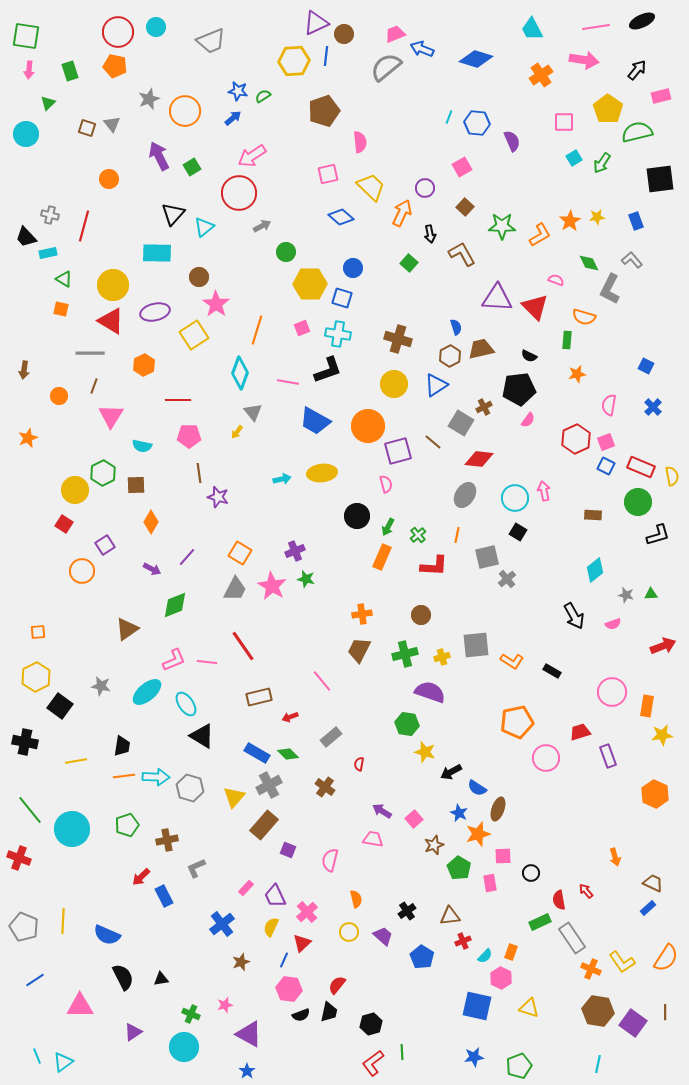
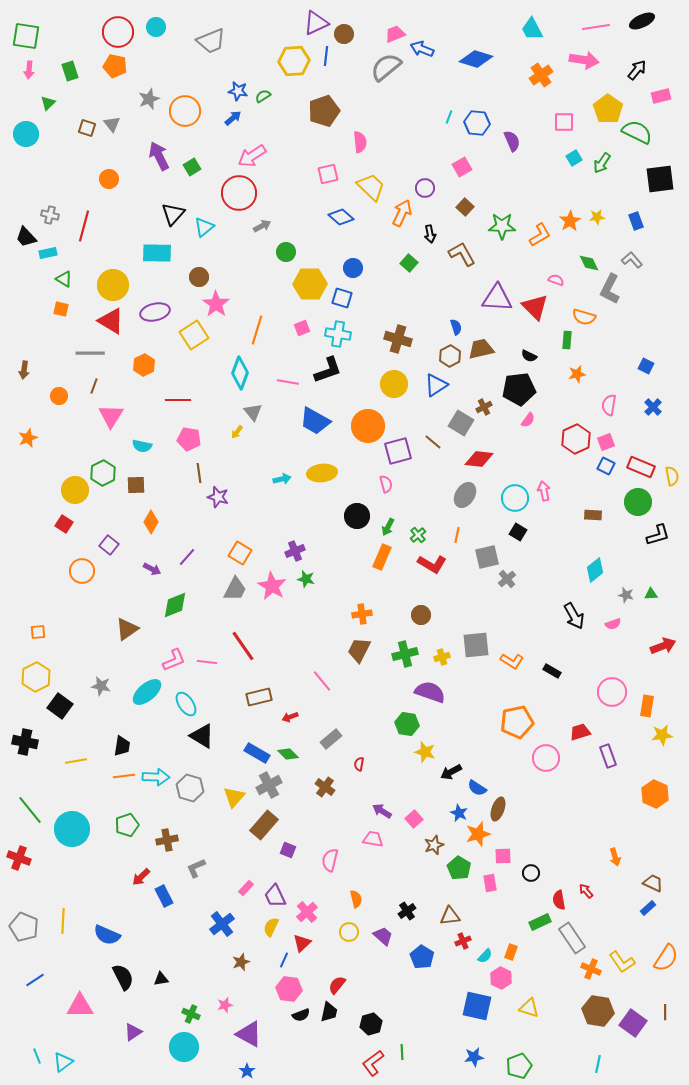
green semicircle at (637, 132): rotated 40 degrees clockwise
pink pentagon at (189, 436): moved 3 px down; rotated 10 degrees clockwise
purple square at (105, 545): moved 4 px right; rotated 18 degrees counterclockwise
red L-shape at (434, 566): moved 2 px left, 2 px up; rotated 28 degrees clockwise
gray rectangle at (331, 737): moved 2 px down
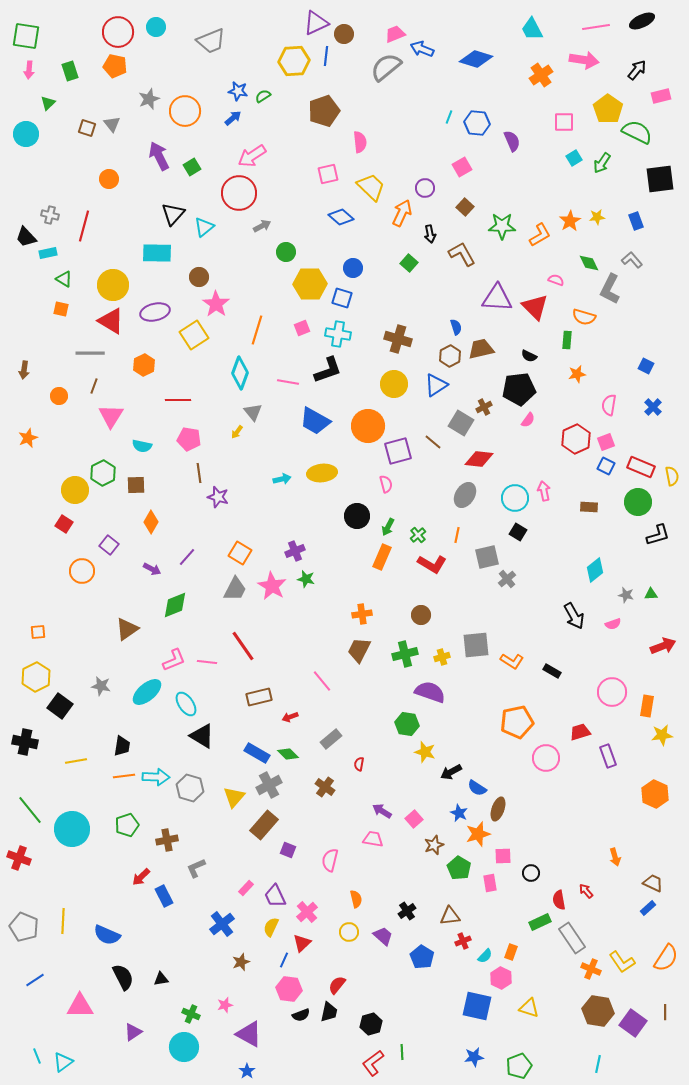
brown rectangle at (593, 515): moved 4 px left, 8 px up
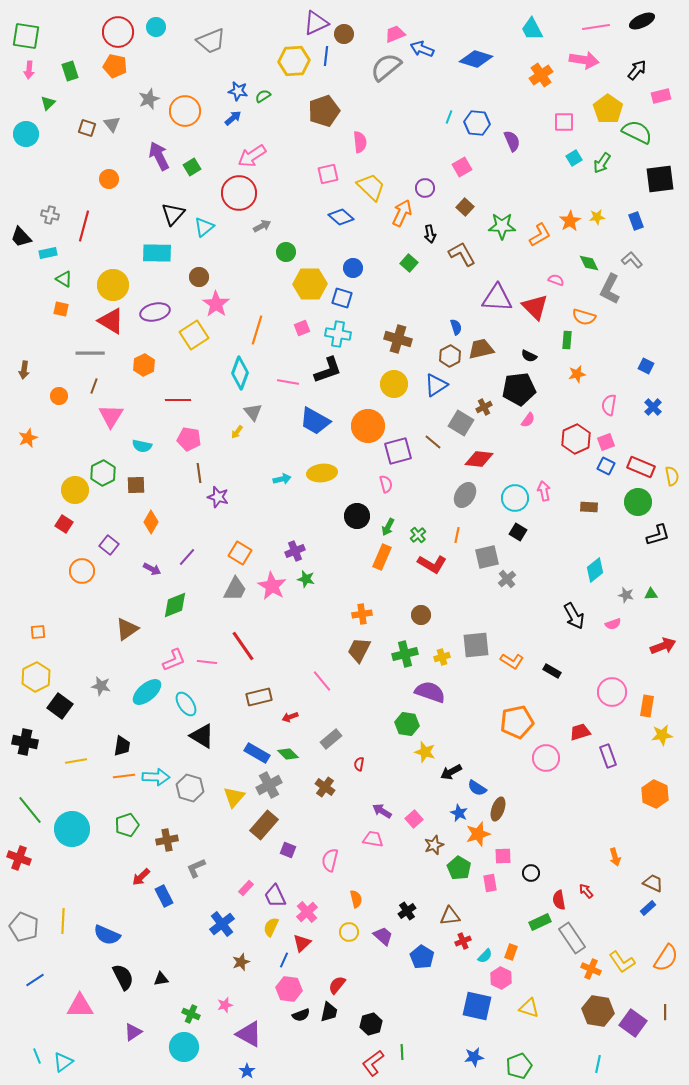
black trapezoid at (26, 237): moved 5 px left
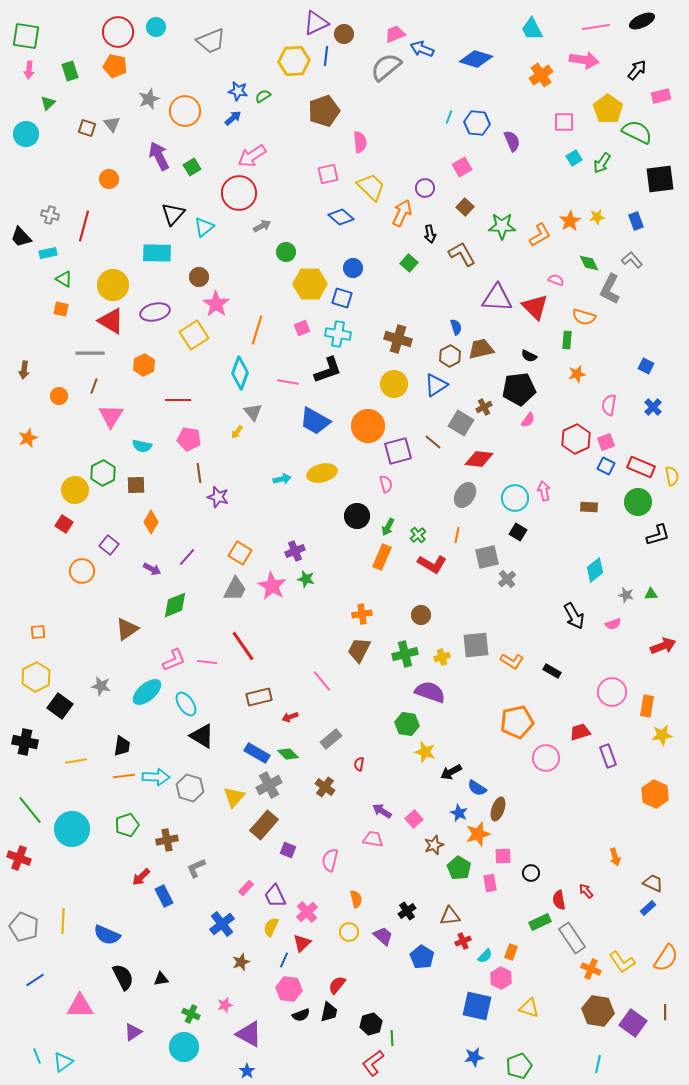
yellow ellipse at (322, 473): rotated 8 degrees counterclockwise
green line at (402, 1052): moved 10 px left, 14 px up
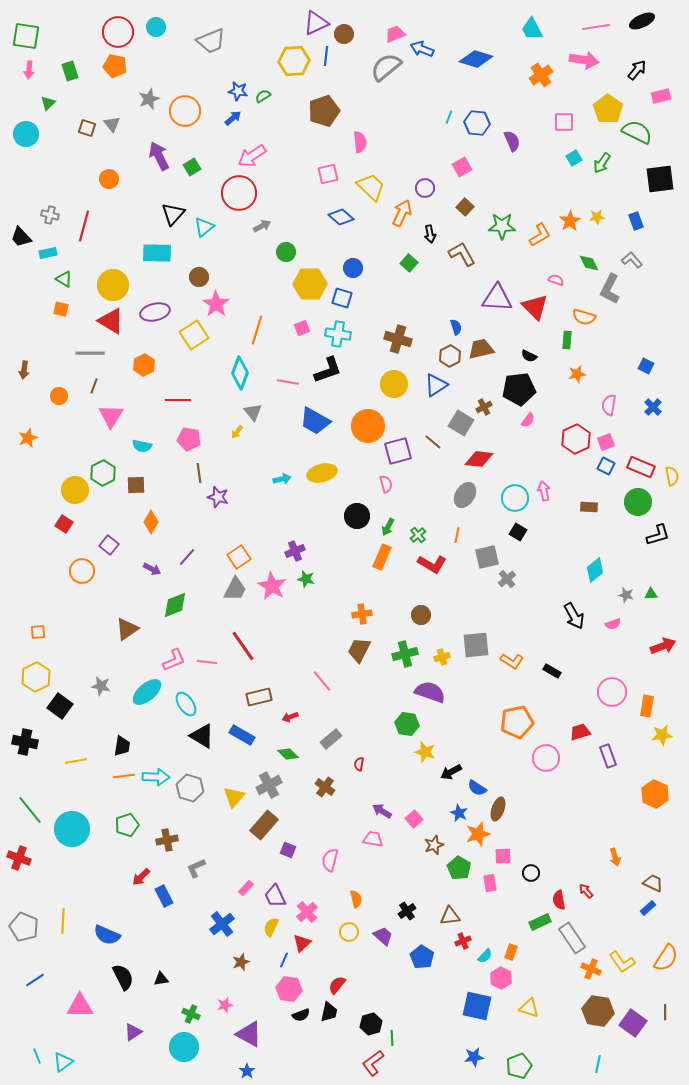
orange square at (240, 553): moved 1 px left, 4 px down; rotated 25 degrees clockwise
blue rectangle at (257, 753): moved 15 px left, 18 px up
